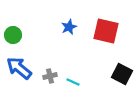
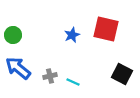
blue star: moved 3 px right, 8 px down
red square: moved 2 px up
blue arrow: moved 1 px left
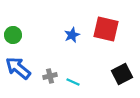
black square: rotated 35 degrees clockwise
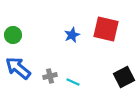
black square: moved 2 px right, 3 px down
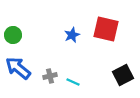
black square: moved 1 px left, 2 px up
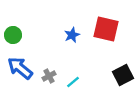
blue arrow: moved 2 px right
gray cross: moved 1 px left; rotated 16 degrees counterclockwise
cyan line: rotated 64 degrees counterclockwise
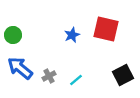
cyan line: moved 3 px right, 2 px up
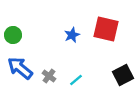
gray cross: rotated 24 degrees counterclockwise
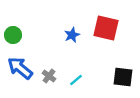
red square: moved 1 px up
black square: moved 2 px down; rotated 35 degrees clockwise
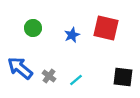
green circle: moved 20 px right, 7 px up
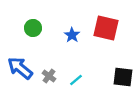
blue star: rotated 14 degrees counterclockwise
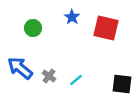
blue star: moved 18 px up
black square: moved 1 px left, 7 px down
